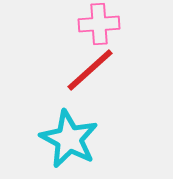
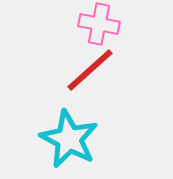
pink cross: rotated 15 degrees clockwise
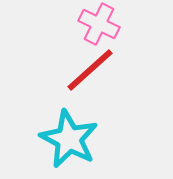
pink cross: rotated 15 degrees clockwise
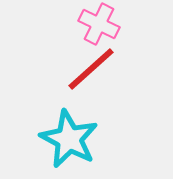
red line: moved 1 px right, 1 px up
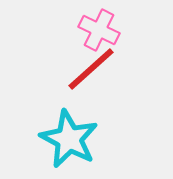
pink cross: moved 6 px down
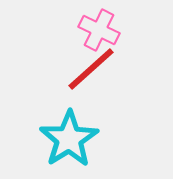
cyan star: rotated 12 degrees clockwise
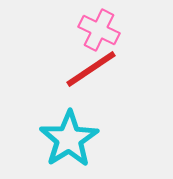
red line: rotated 8 degrees clockwise
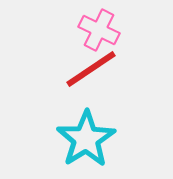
cyan star: moved 17 px right
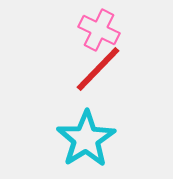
red line: moved 7 px right; rotated 12 degrees counterclockwise
